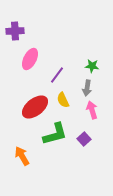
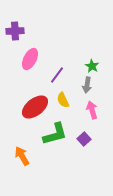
green star: rotated 24 degrees clockwise
gray arrow: moved 3 px up
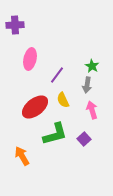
purple cross: moved 6 px up
pink ellipse: rotated 15 degrees counterclockwise
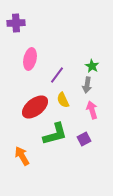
purple cross: moved 1 px right, 2 px up
purple square: rotated 16 degrees clockwise
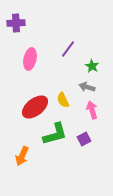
purple line: moved 11 px right, 26 px up
gray arrow: moved 2 px down; rotated 98 degrees clockwise
orange arrow: rotated 126 degrees counterclockwise
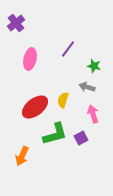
purple cross: rotated 36 degrees counterclockwise
green star: moved 2 px right; rotated 16 degrees counterclockwise
yellow semicircle: rotated 42 degrees clockwise
pink arrow: moved 1 px right, 4 px down
purple square: moved 3 px left, 1 px up
